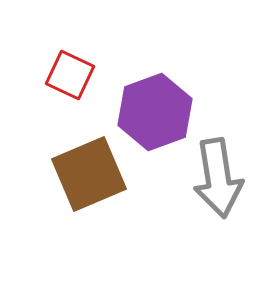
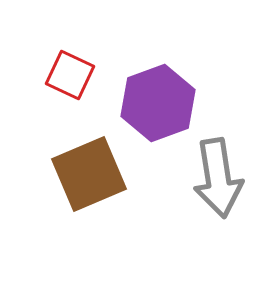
purple hexagon: moved 3 px right, 9 px up
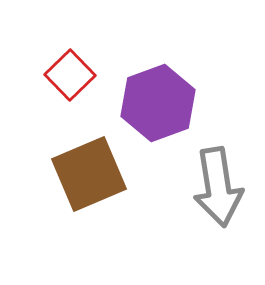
red square: rotated 21 degrees clockwise
gray arrow: moved 9 px down
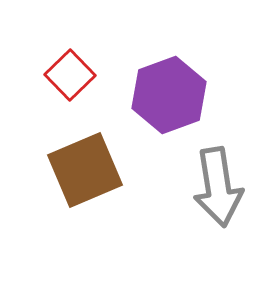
purple hexagon: moved 11 px right, 8 px up
brown square: moved 4 px left, 4 px up
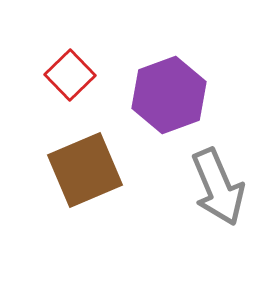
gray arrow: rotated 14 degrees counterclockwise
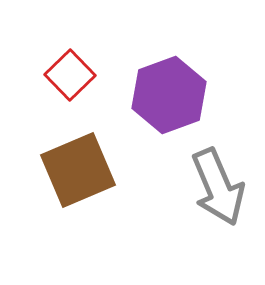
brown square: moved 7 px left
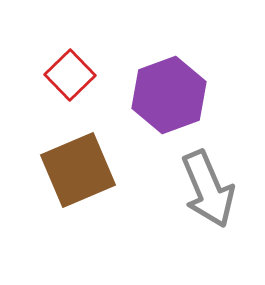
gray arrow: moved 10 px left, 2 px down
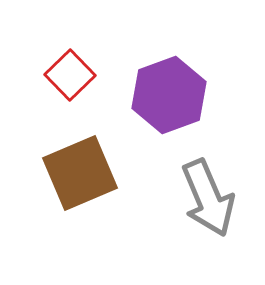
brown square: moved 2 px right, 3 px down
gray arrow: moved 9 px down
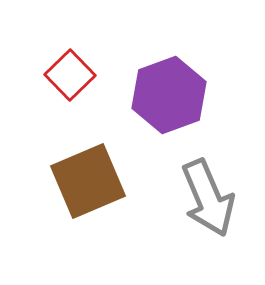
brown square: moved 8 px right, 8 px down
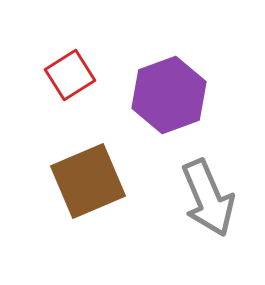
red square: rotated 12 degrees clockwise
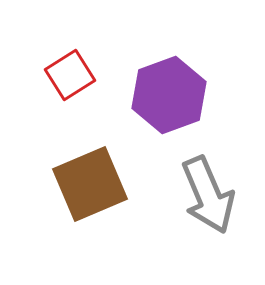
brown square: moved 2 px right, 3 px down
gray arrow: moved 3 px up
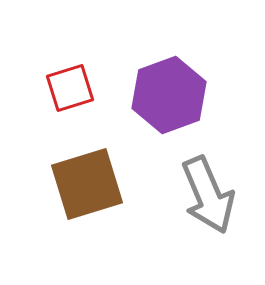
red square: moved 13 px down; rotated 15 degrees clockwise
brown square: moved 3 px left; rotated 6 degrees clockwise
